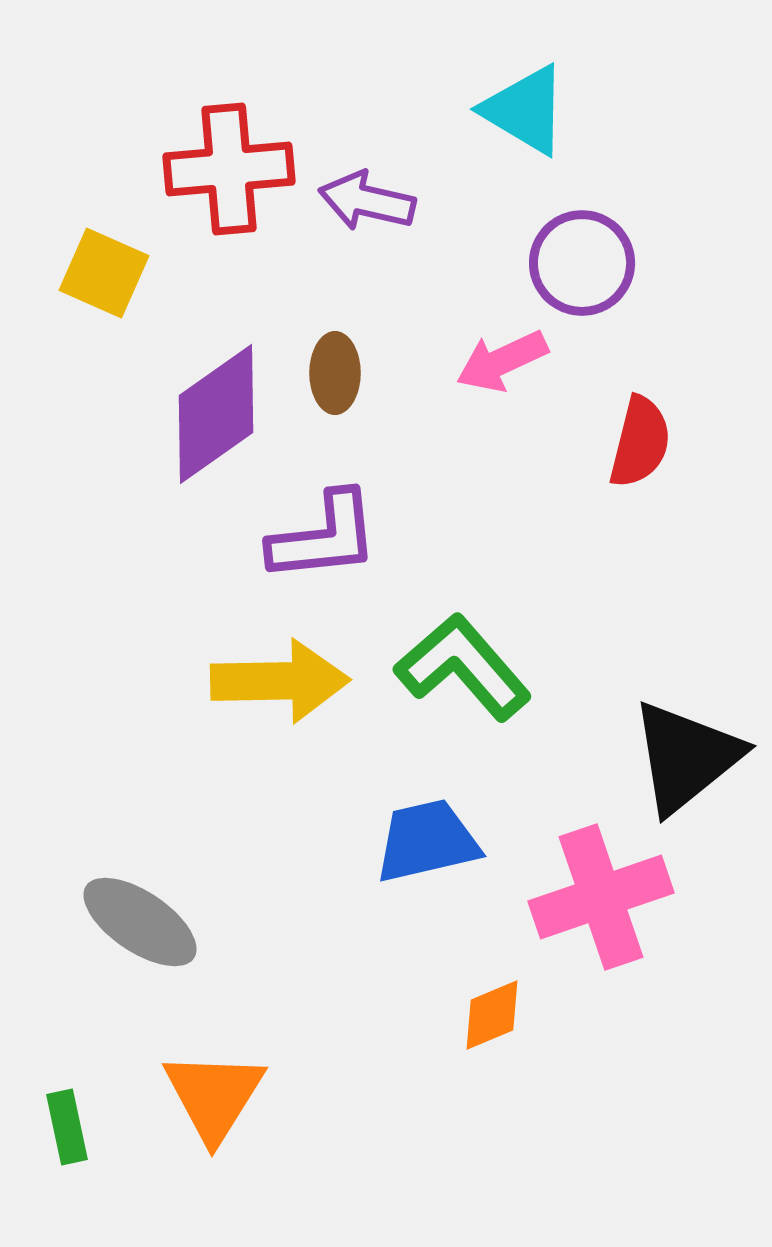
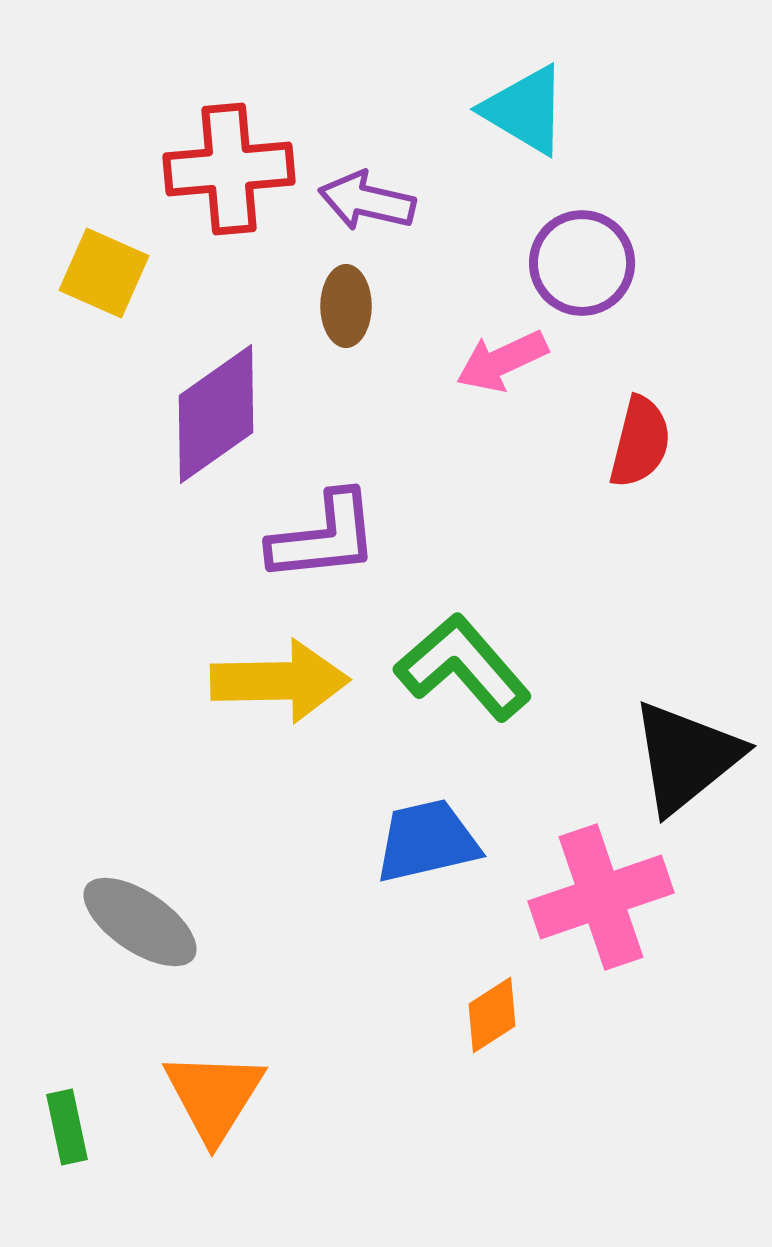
brown ellipse: moved 11 px right, 67 px up
orange diamond: rotated 10 degrees counterclockwise
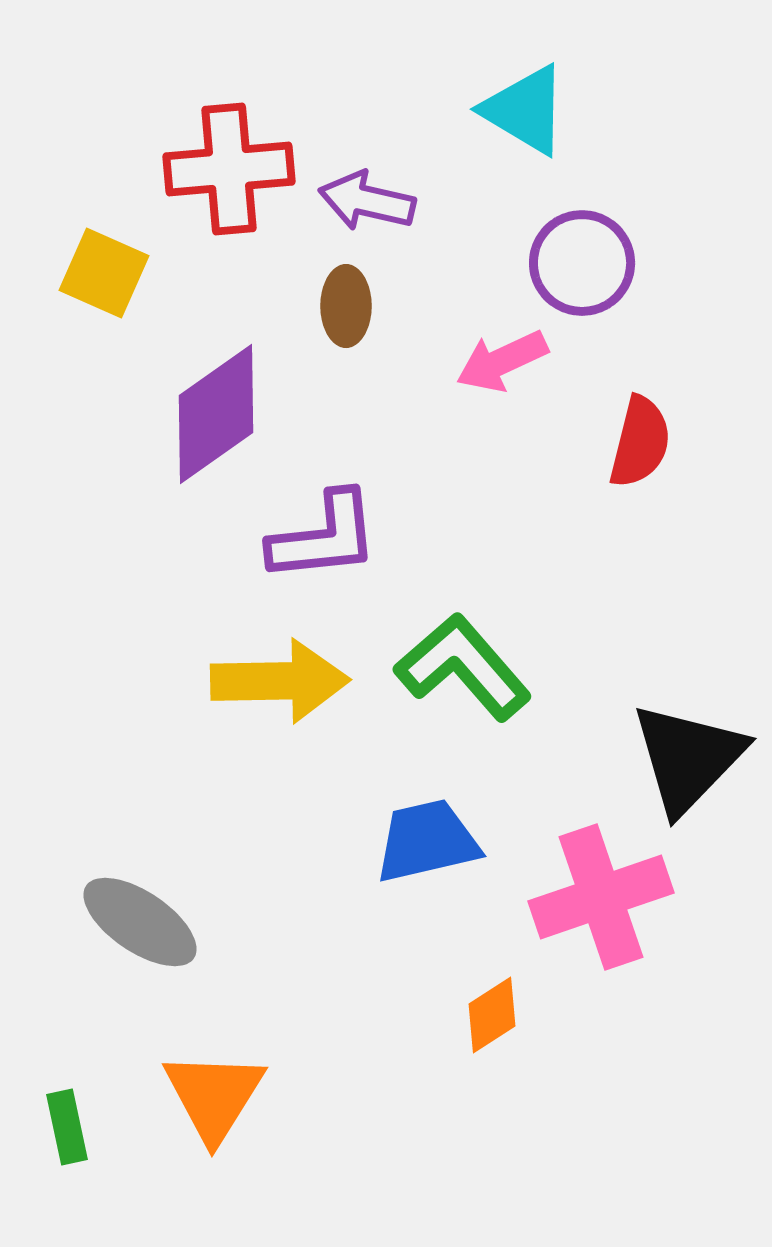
black triangle: moved 2 px right, 1 px down; rotated 7 degrees counterclockwise
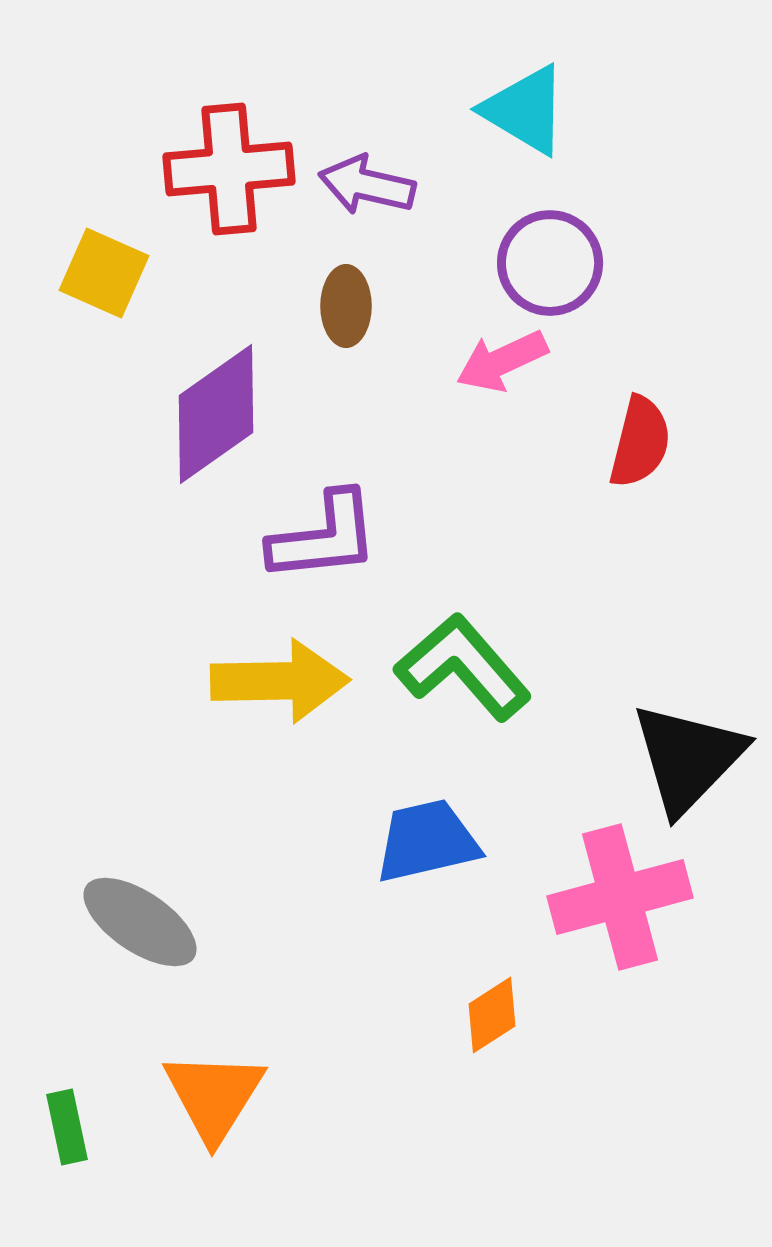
purple arrow: moved 16 px up
purple circle: moved 32 px left
pink cross: moved 19 px right; rotated 4 degrees clockwise
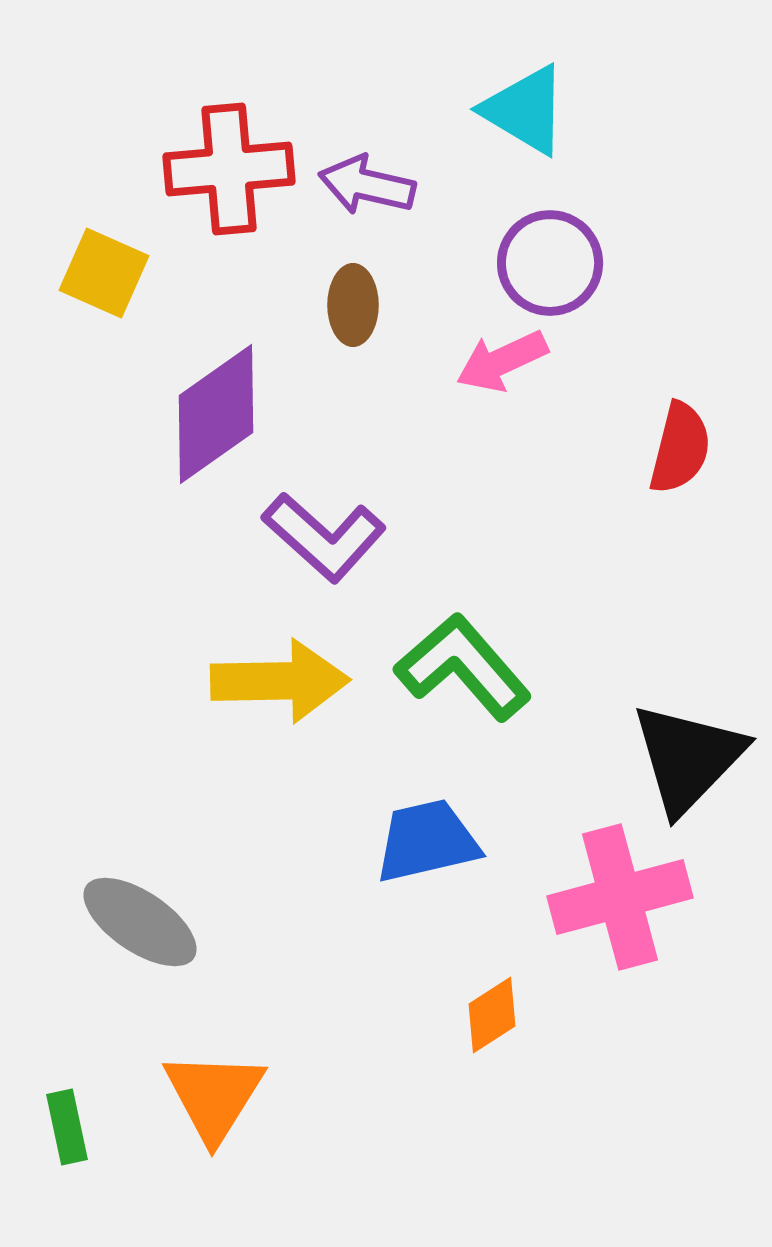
brown ellipse: moved 7 px right, 1 px up
red semicircle: moved 40 px right, 6 px down
purple L-shape: rotated 48 degrees clockwise
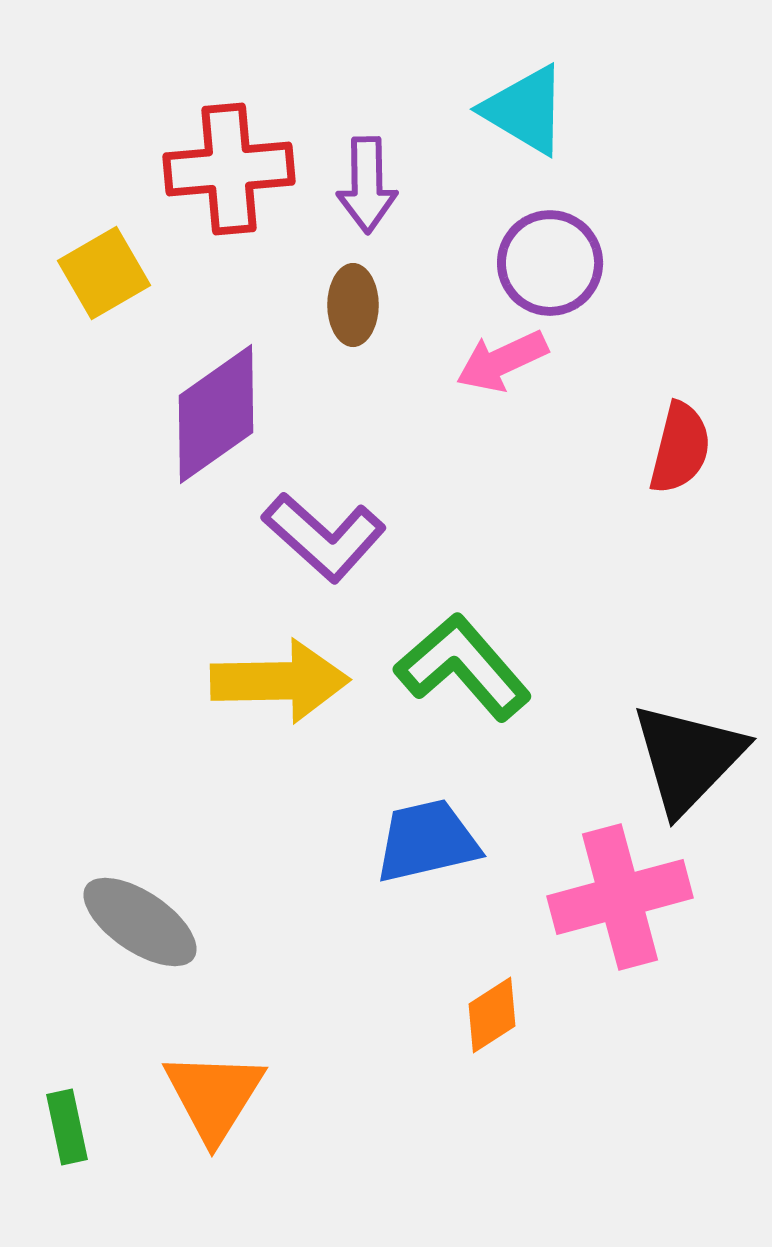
purple arrow: rotated 104 degrees counterclockwise
yellow square: rotated 36 degrees clockwise
